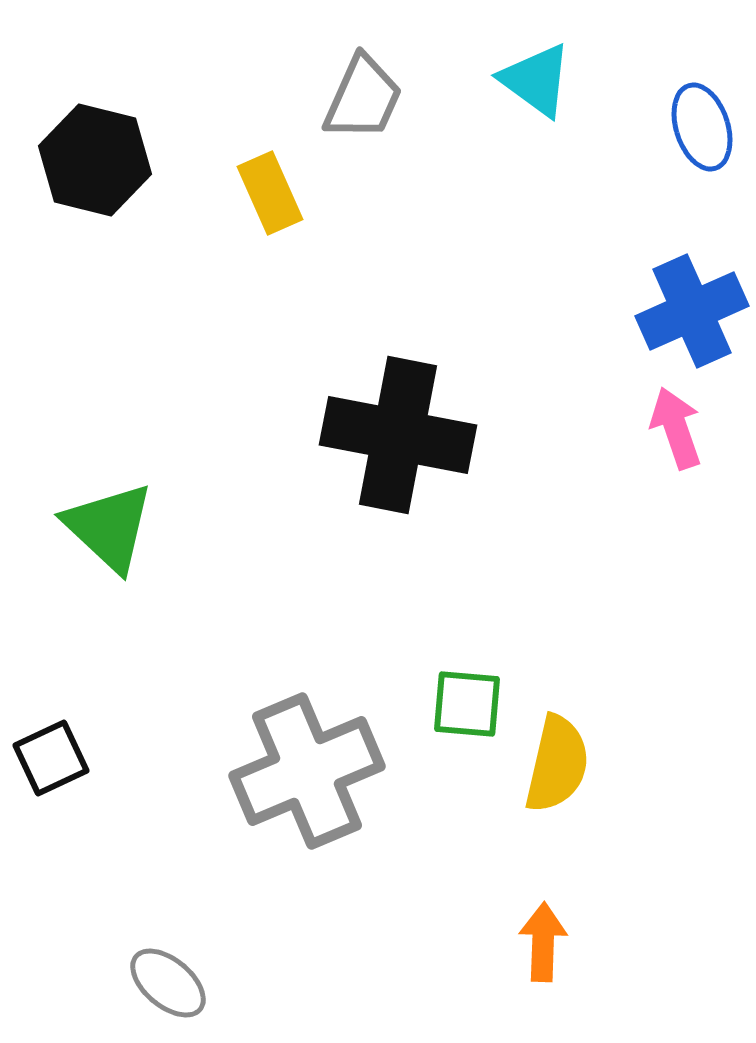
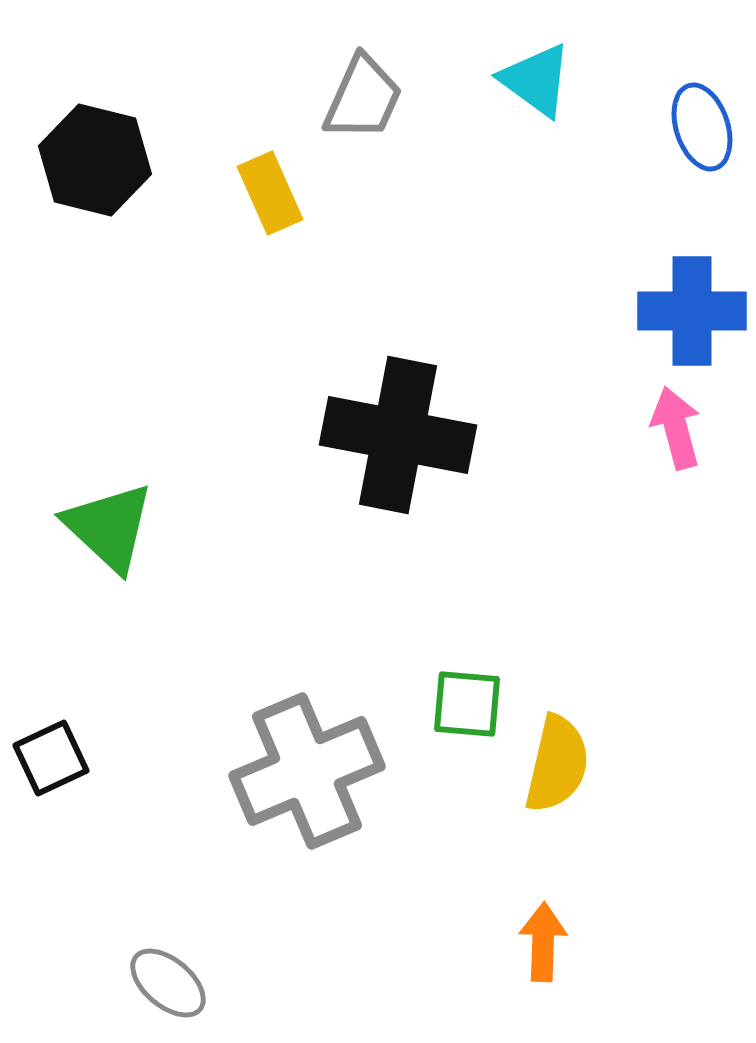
blue cross: rotated 24 degrees clockwise
pink arrow: rotated 4 degrees clockwise
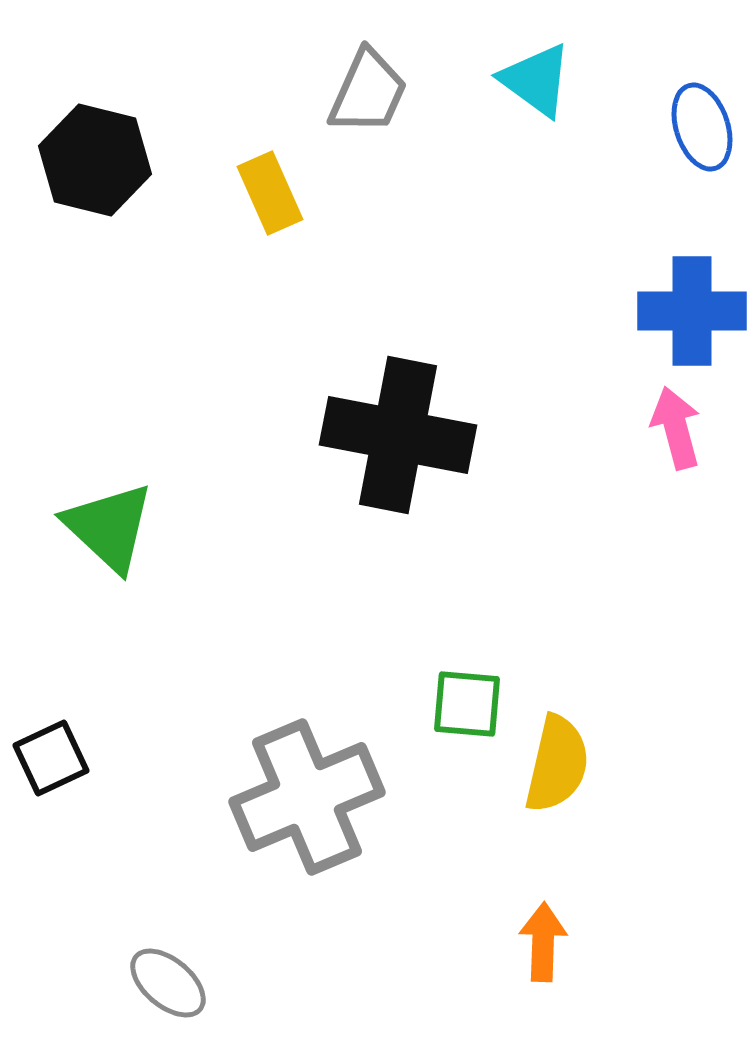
gray trapezoid: moved 5 px right, 6 px up
gray cross: moved 26 px down
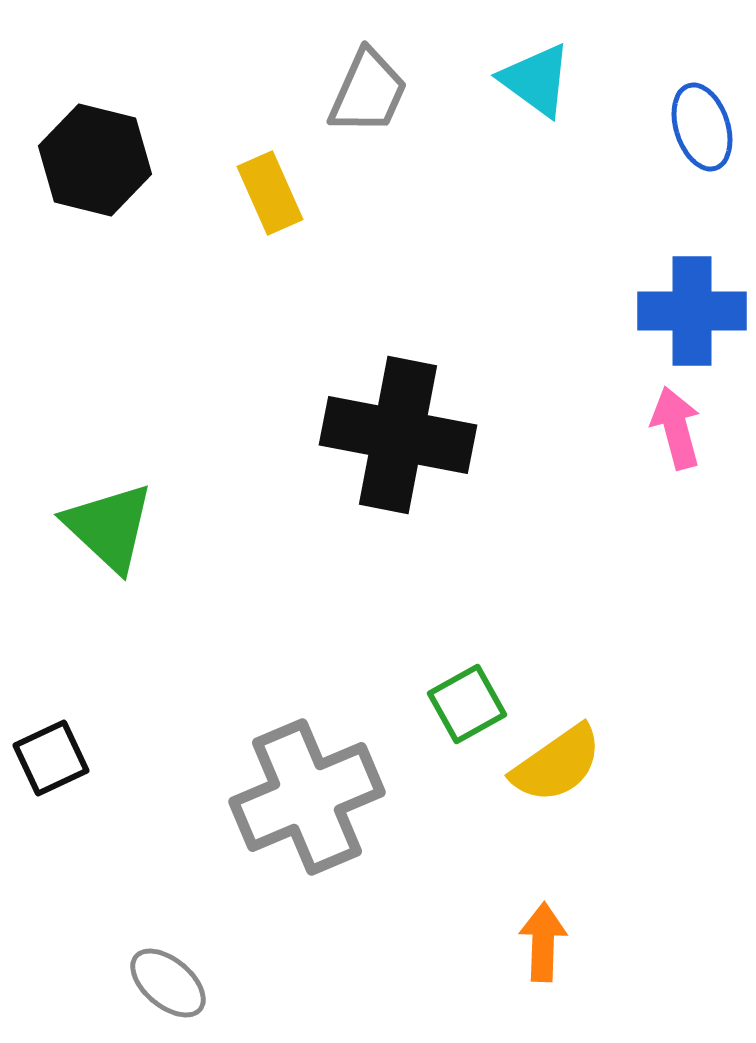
green square: rotated 34 degrees counterclockwise
yellow semicircle: rotated 42 degrees clockwise
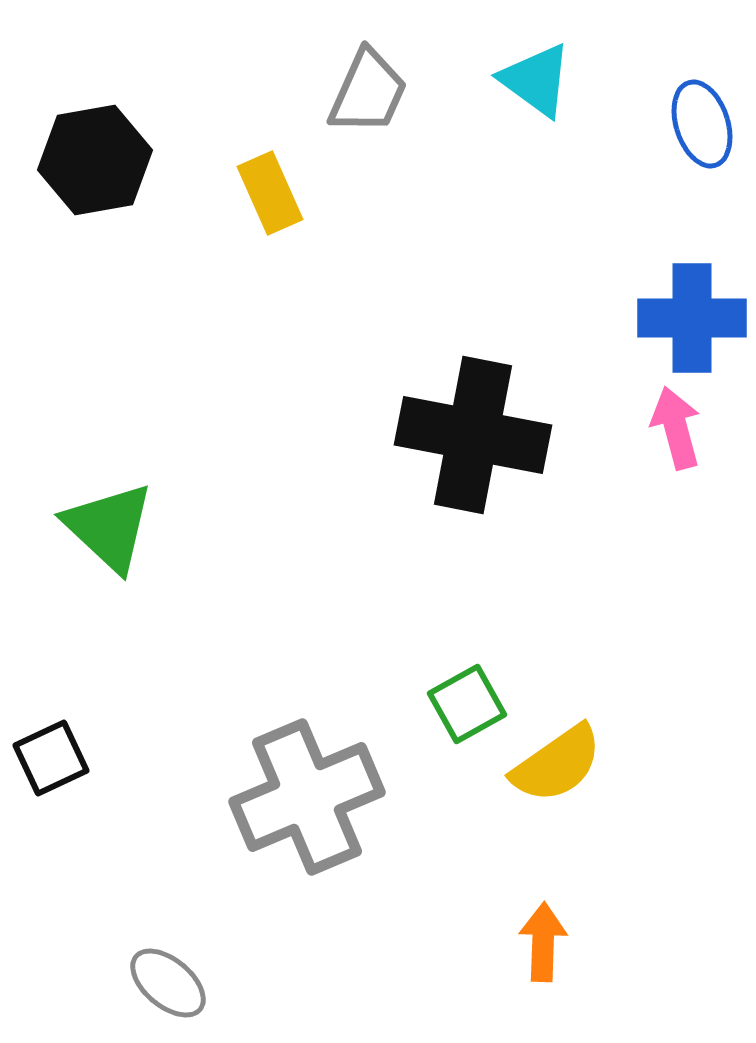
blue ellipse: moved 3 px up
black hexagon: rotated 24 degrees counterclockwise
blue cross: moved 7 px down
black cross: moved 75 px right
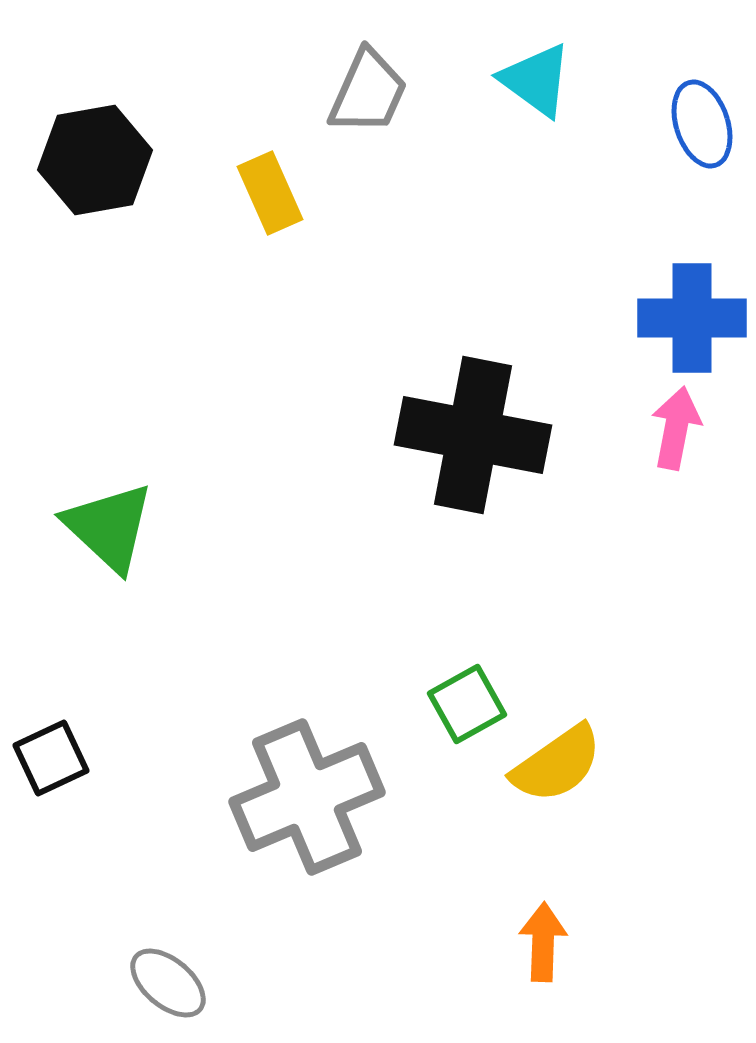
pink arrow: rotated 26 degrees clockwise
